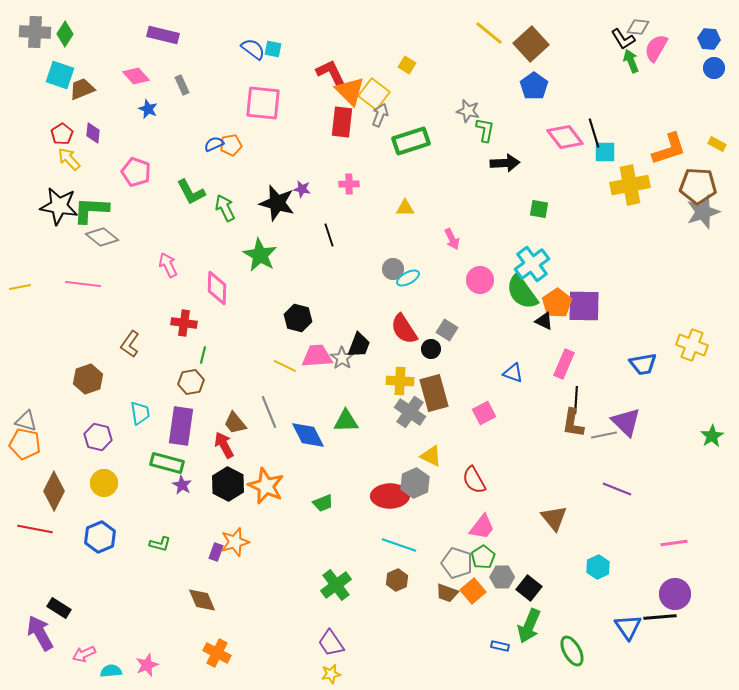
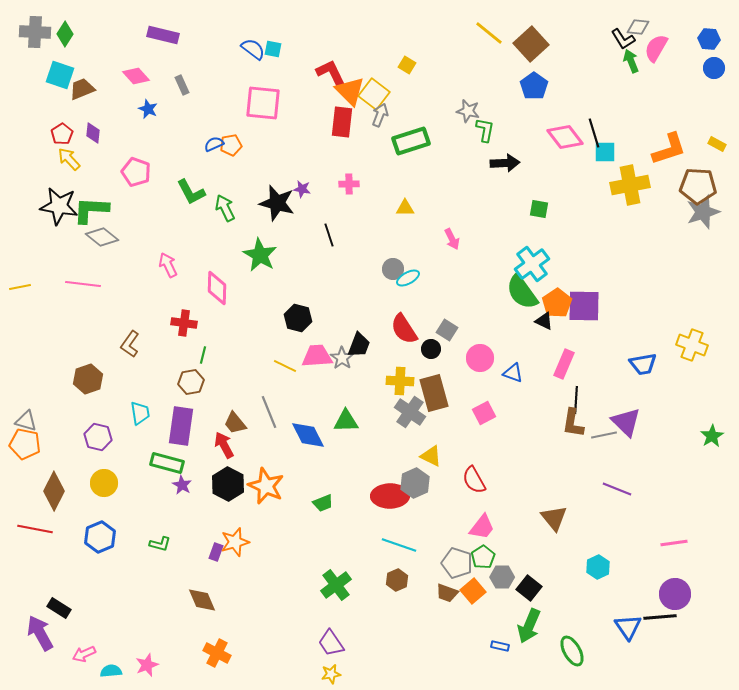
pink circle at (480, 280): moved 78 px down
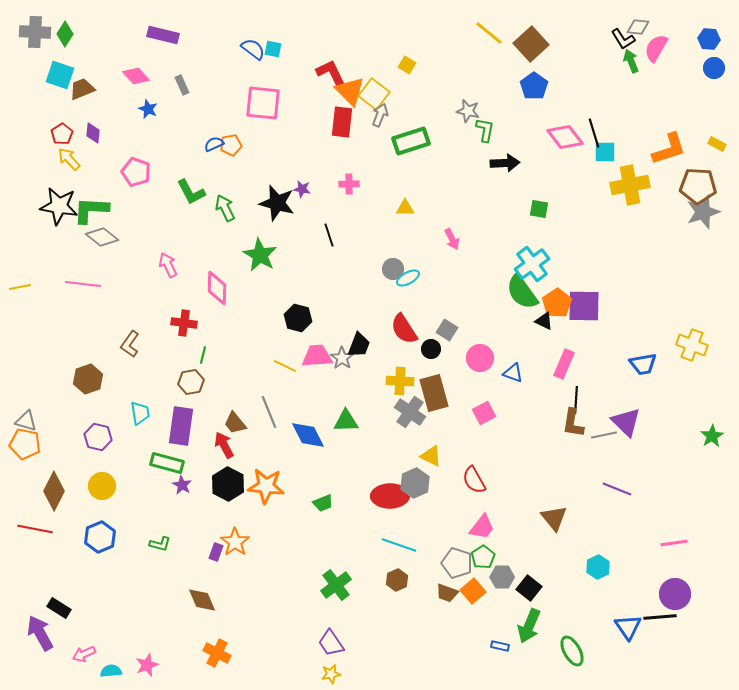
yellow circle at (104, 483): moved 2 px left, 3 px down
orange star at (266, 486): rotated 18 degrees counterclockwise
orange star at (235, 542): rotated 20 degrees counterclockwise
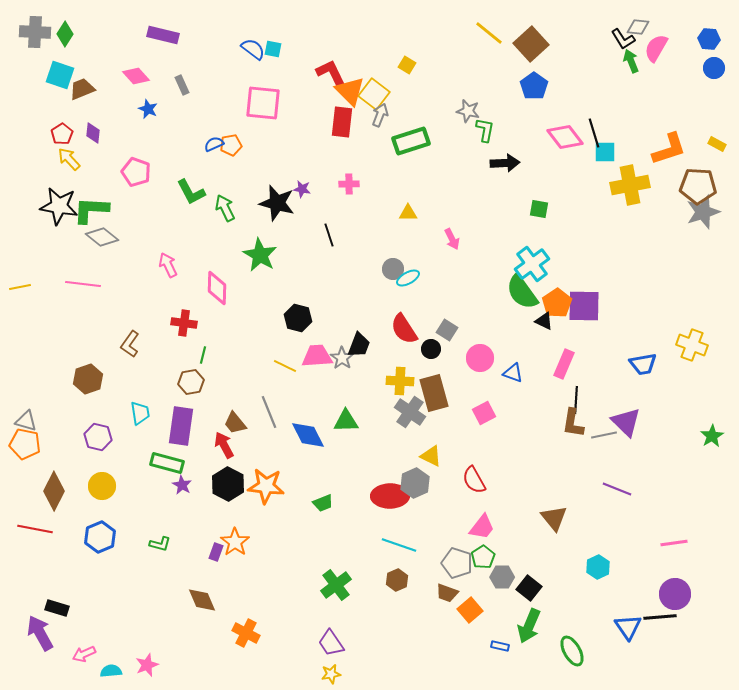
yellow triangle at (405, 208): moved 3 px right, 5 px down
orange square at (473, 591): moved 3 px left, 19 px down
black rectangle at (59, 608): moved 2 px left; rotated 15 degrees counterclockwise
orange cross at (217, 653): moved 29 px right, 20 px up
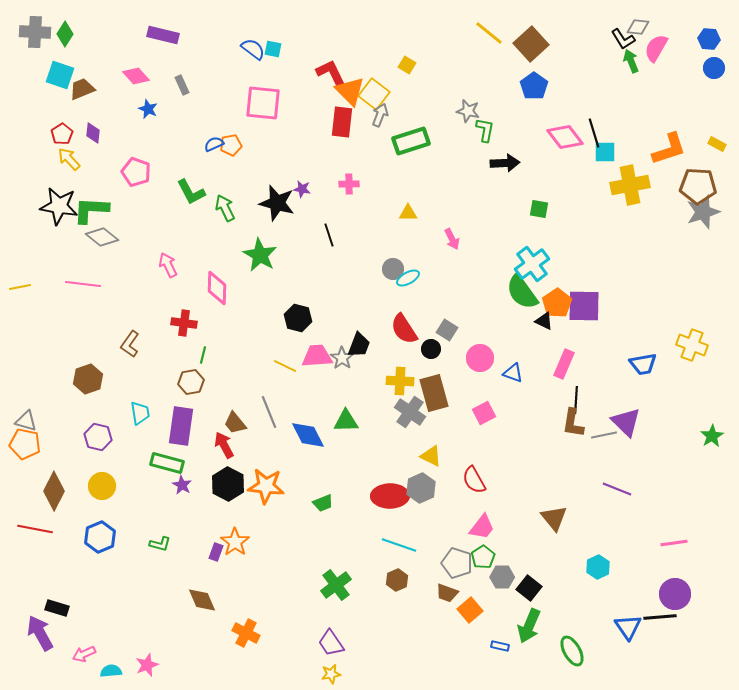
gray hexagon at (415, 483): moved 6 px right, 5 px down
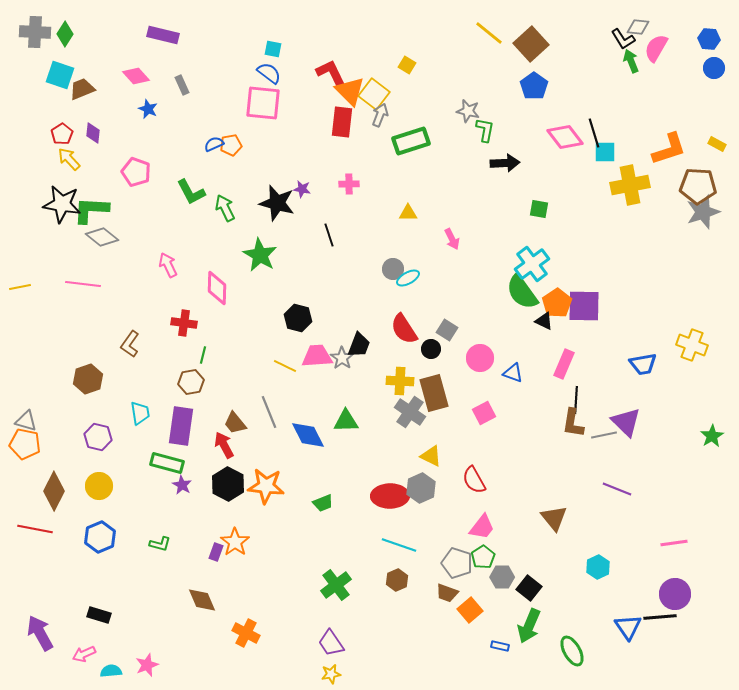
blue semicircle at (253, 49): moved 16 px right, 24 px down
black star at (59, 206): moved 3 px right, 2 px up
yellow circle at (102, 486): moved 3 px left
black rectangle at (57, 608): moved 42 px right, 7 px down
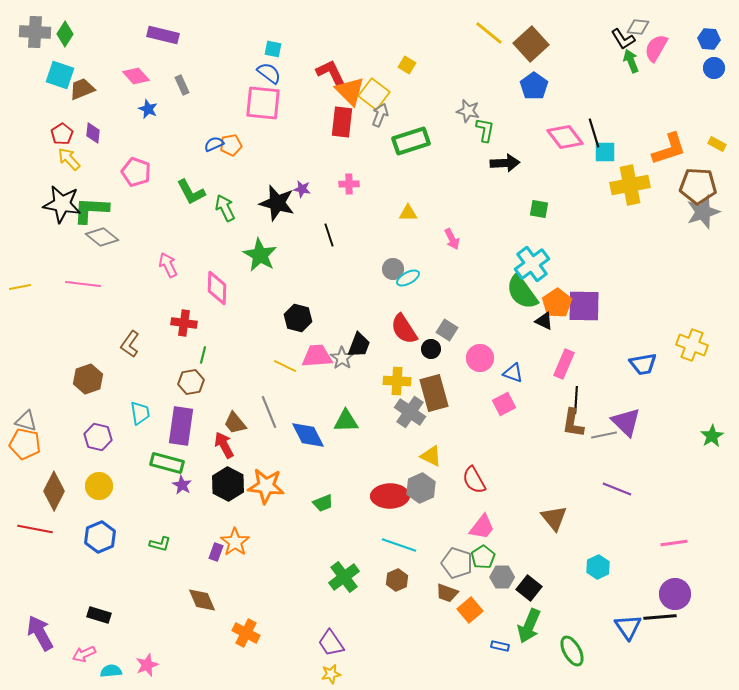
yellow cross at (400, 381): moved 3 px left
pink square at (484, 413): moved 20 px right, 9 px up
green cross at (336, 585): moved 8 px right, 8 px up
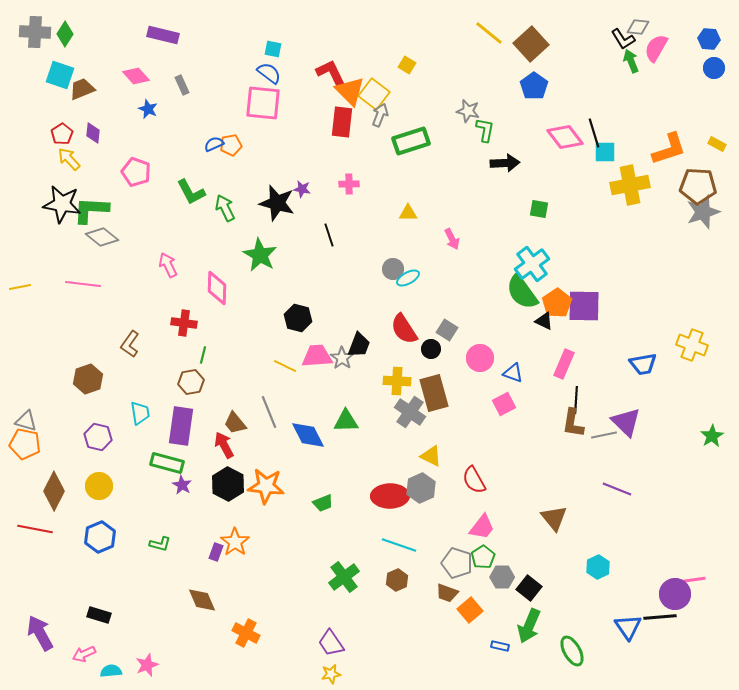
pink line at (674, 543): moved 18 px right, 37 px down
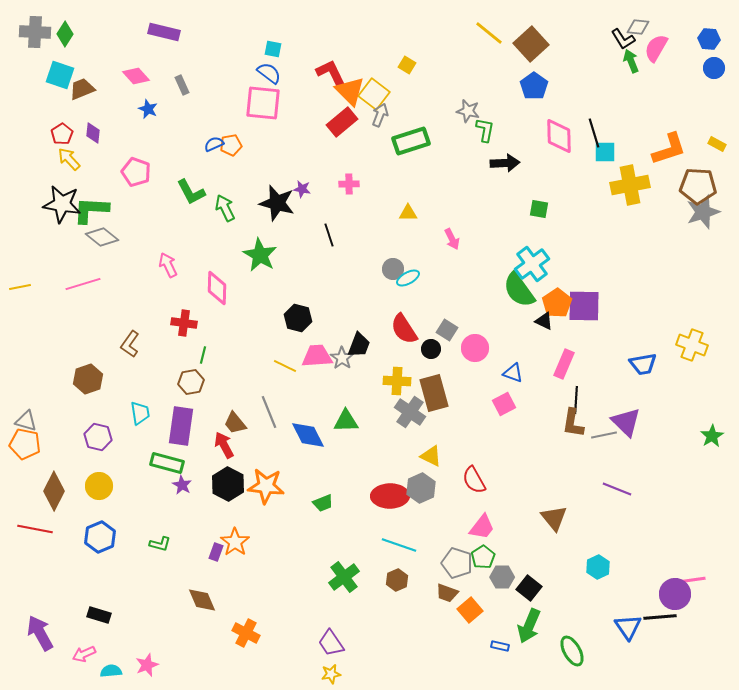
purple rectangle at (163, 35): moved 1 px right, 3 px up
red rectangle at (342, 122): rotated 44 degrees clockwise
pink diamond at (565, 137): moved 6 px left, 1 px up; rotated 36 degrees clockwise
pink line at (83, 284): rotated 24 degrees counterclockwise
green semicircle at (522, 292): moved 3 px left, 2 px up
pink circle at (480, 358): moved 5 px left, 10 px up
